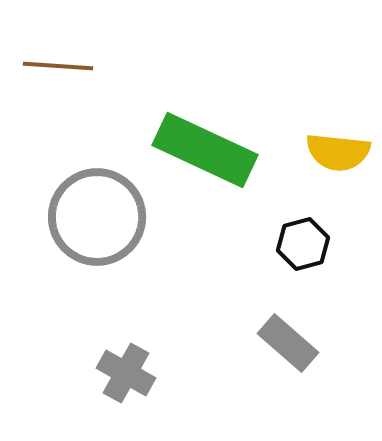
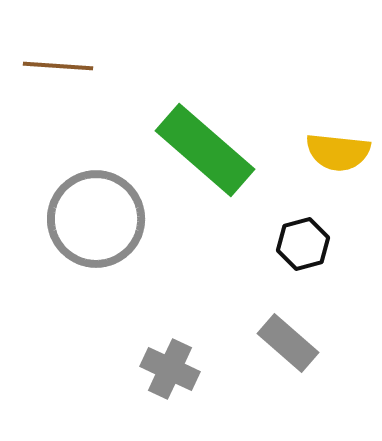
green rectangle: rotated 16 degrees clockwise
gray circle: moved 1 px left, 2 px down
gray cross: moved 44 px right, 4 px up; rotated 4 degrees counterclockwise
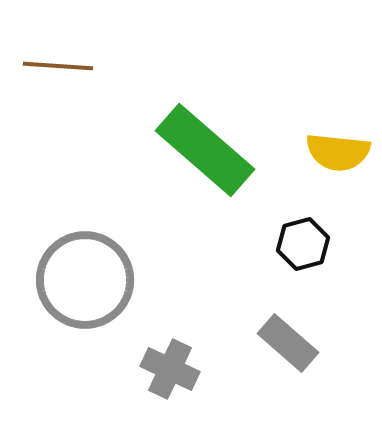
gray circle: moved 11 px left, 61 px down
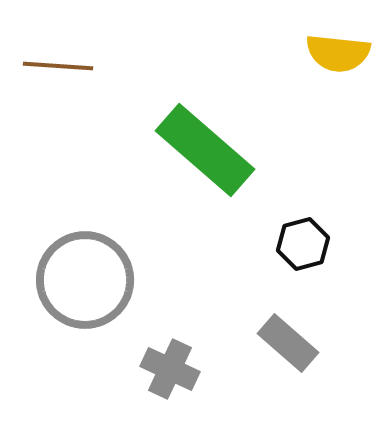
yellow semicircle: moved 99 px up
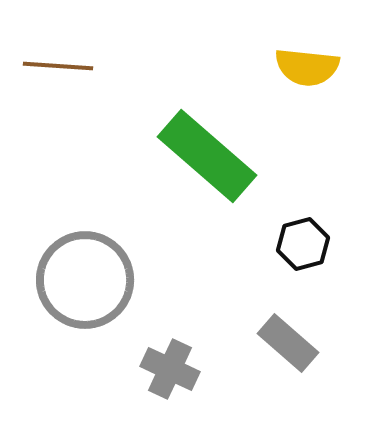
yellow semicircle: moved 31 px left, 14 px down
green rectangle: moved 2 px right, 6 px down
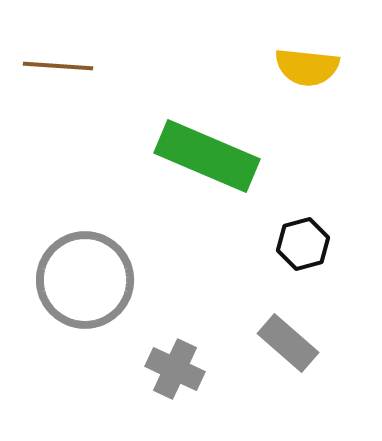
green rectangle: rotated 18 degrees counterclockwise
gray cross: moved 5 px right
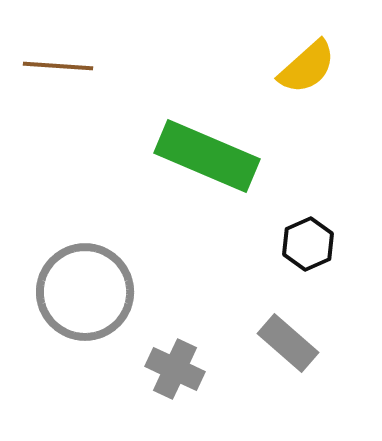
yellow semicircle: rotated 48 degrees counterclockwise
black hexagon: moved 5 px right; rotated 9 degrees counterclockwise
gray circle: moved 12 px down
